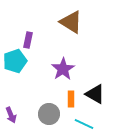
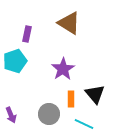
brown triangle: moved 2 px left, 1 px down
purple rectangle: moved 1 px left, 6 px up
black triangle: rotated 20 degrees clockwise
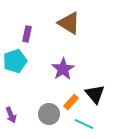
orange rectangle: moved 3 px down; rotated 42 degrees clockwise
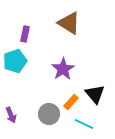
purple rectangle: moved 2 px left
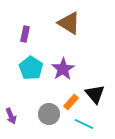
cyan pentagon: moved 16 px right, 7 px down; rotated 20 degrees counterclockwise
purple arrow: moved 1 px down
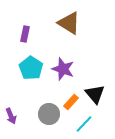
purple star: rotated 20 degrees counterclockwise
cyan line: rotated 72 degrees counterclockwise
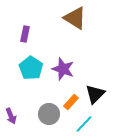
brown triangle: moved 6 px right, 5 px up
black triangle: rotated 25 degrees clockwise
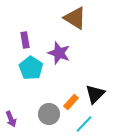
purple rectangle: moved 6 px down; rotated 21 degrees counterclockwise
purple star: moved 4 px left, 16 px up
purple arrow: moved 3 px down
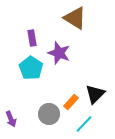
purple rectangle: moved 7 px right, 2 px up
